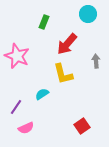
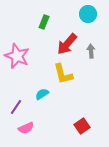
gray arrow: moved 5 px left, 10 px up
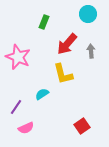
pink star: moved 1 px right, 1 px down
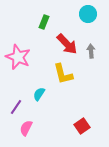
red arrow: rotated 85 degrees counterclockwise
cyan semicircle: moved 3 px left; rotated 24 degrees counterclockwise
pink semicircle: rotated 140 degrees clockwise
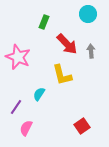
yellow L-shape: moved 1 px left, 1 px down
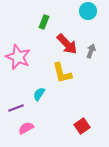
cyan circle: moved 3 px up
gray arrow: rotated 24 degrees clockwise
yellow L-shape: moved 2 px up
purple line: moved 1 px down; rotated 35 degrees clockwise
pink semicircle: rotated 35 degrees clockwise
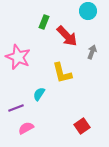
red arrow: moved 8 px up
gray arrow: moved 1 px right, 1 px down
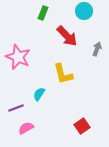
cyan circle: moved 4 px left
green rectangle: moved 1 px left, 9 px up
gray arrow: moved 5 px right, 3 px up
yellow L-shape: moved 1 px right, 1 px down
